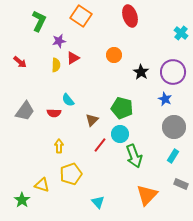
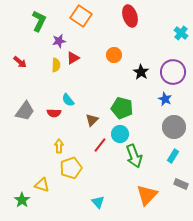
yellow pentagon: moved 6 px up
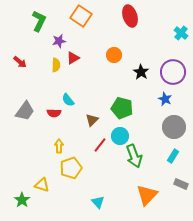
cyan circle: moved 2 px down
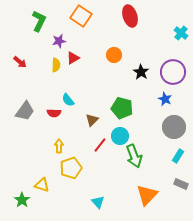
cyan rectangle: moved 5 px right
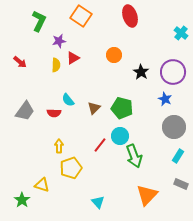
brown triangle: moved 2 px right, 12 px up
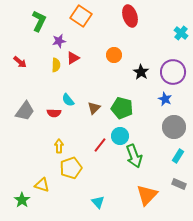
gray rectangle: moved 2 px left
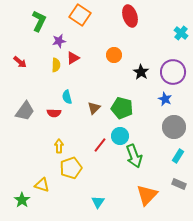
orange square: moved 1 px left, 1 px up
cyan semicircle: moved 1 px left, 3 px up; rotated 24 degrees clockwise
cyan triangle: rotated 16 degrees clockwise
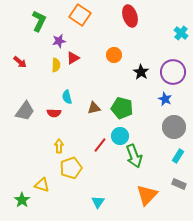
brown triangle: rotated 32 degrees clockwise
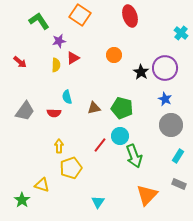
green L-shape: rotated 60 degrees counterclockwise
purple circle: moved 8 px left, 4 px up
gray circle: moved 3 px left, 2 px up
